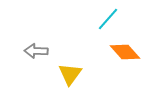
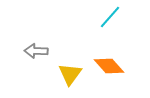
cyan line: moved 2 px right, 2 px up
orange diamond: moved 16 px left, 14 px down
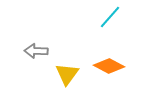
orange diamond: rotated 20 degrees counterclockwise
yellow triangle: moved 3 px left
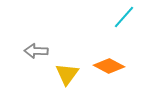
cyan line: moved 14 px right
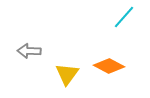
gray arrow: moved 7 px left
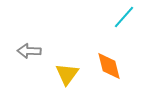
orange diamond: rotated 48 degrees clockwise
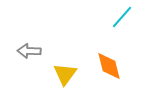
cyan line: moved 2 px left
yellow triangle: moved 2 px left
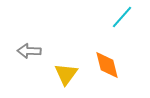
orange diamond: moved 2 px left, 1 px up
yellow triangle: moved 1 px right
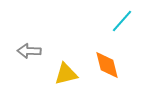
cyan line: moved 4 px down
yellow triangle: rotated 40 degrees clockwise
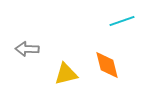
cyan line: rotated 30 degrees clockwise
gray arrow: moved 2 px left, 2 px up
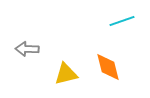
orange diamond: moved 1 px right, 2 px down
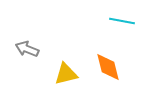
cyan line: rotated 30 degrees clockwise
gray arrow: rotated 20 degrees clockwise
